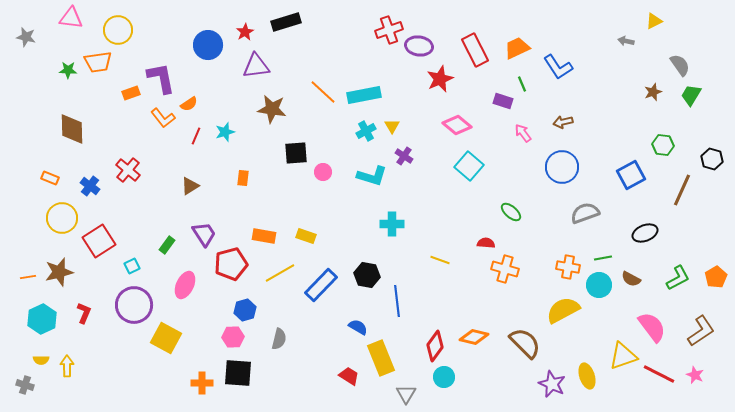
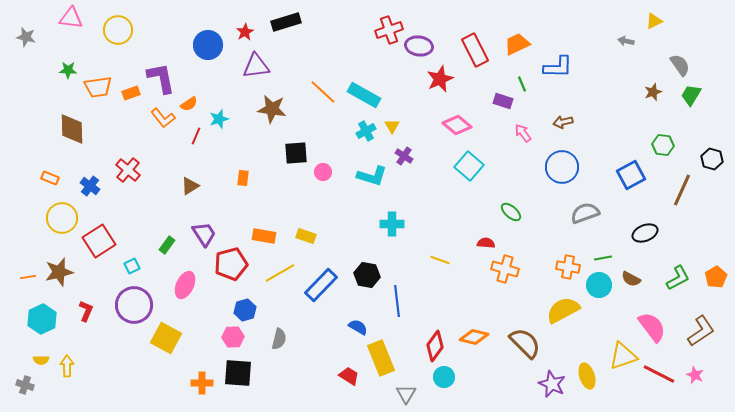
orange trapezoid at (517, 48): moved 4 px up
orange trapezoid at (98, 62): moved 25 px down
blue L-shape at (558, 67): rotated 56 degrees counterclockwise
cyan rectangle at (364, 95): rotated 40 degrees clockwise
cyan star at (225, 132): moved 6 px left, 13 px up
red L-shape at (84, 313): moved 2 px right, 2 px up
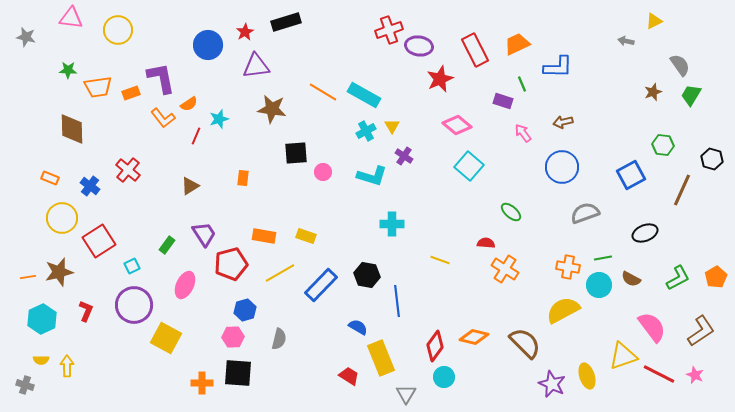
orange line at (323, 92): rotated 12 degrees counterclockwise
orange cross at (505, 269): rotated 16 degrees clockwise
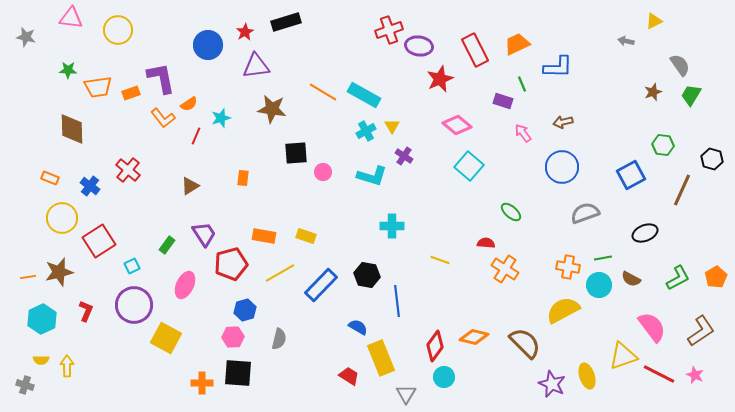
cyan star at (219, 119): moved 2 px right, 1 px up
cyan cross at (392, 224): moved 2 px down
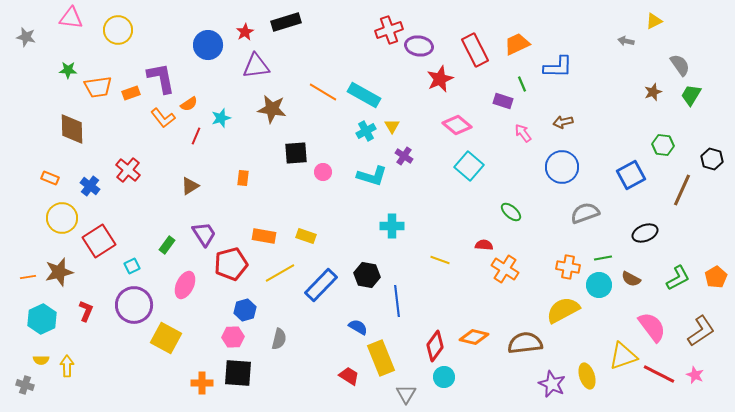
red semicircle at (486, 243): moved 2 px left, 2 px down
brown semicircle at (525, 343): rotated 52 degrees counterclockwise
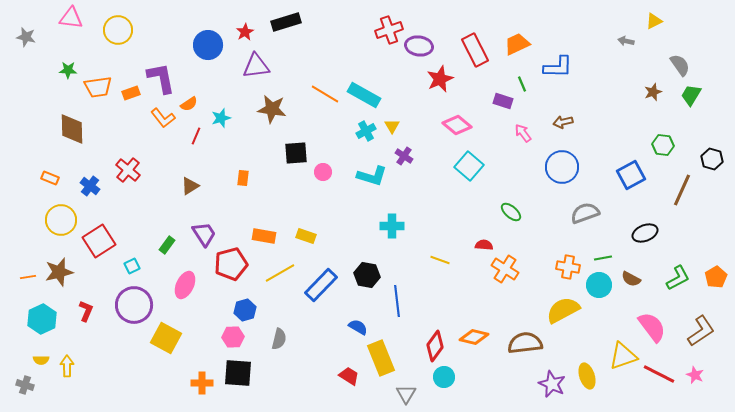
orange line at (323, 92): moved 2 px right, 2 px down
yellow circle at (62, 218): moved 1 px left, 2 px down
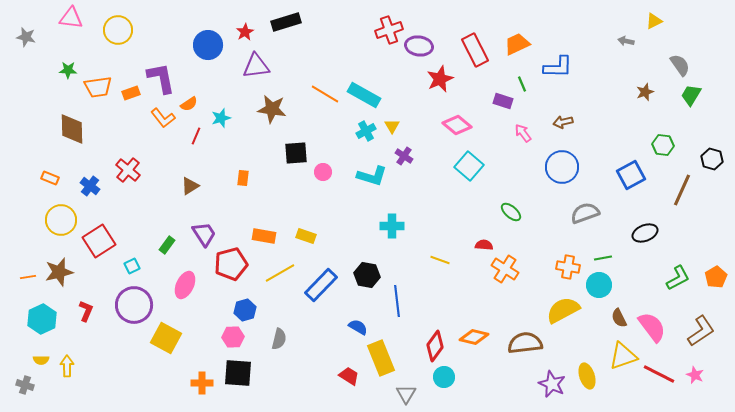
brown star at (653, 92): moved 8 px left
brown semicircle at (631, 279): moved 12 px left, 39 px down; rotated 36 degrees clockwise
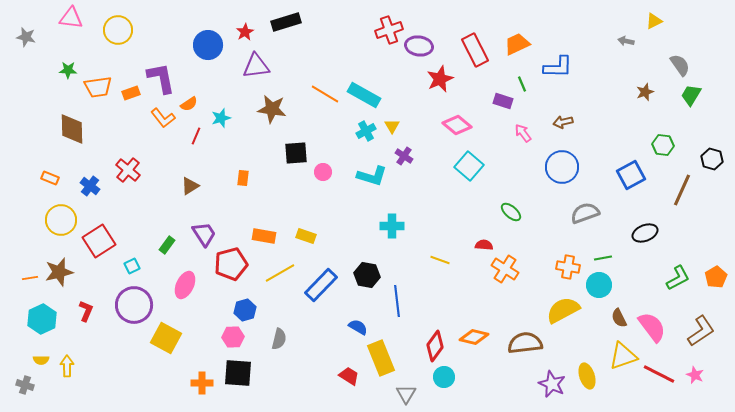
orange line at (28, 277): moved 2 px right, 1 px down
